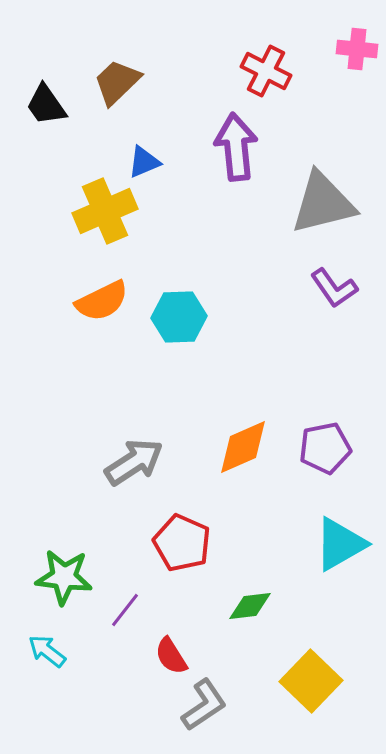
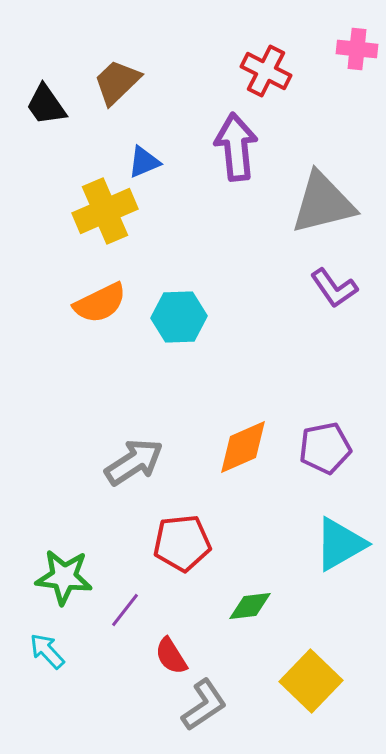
orange semicircle: moved 2 px left, 2 px down
red pentagon: rotated 30 degrees counterclockwise
cyan arrow: rotated 9 degrees clockwise
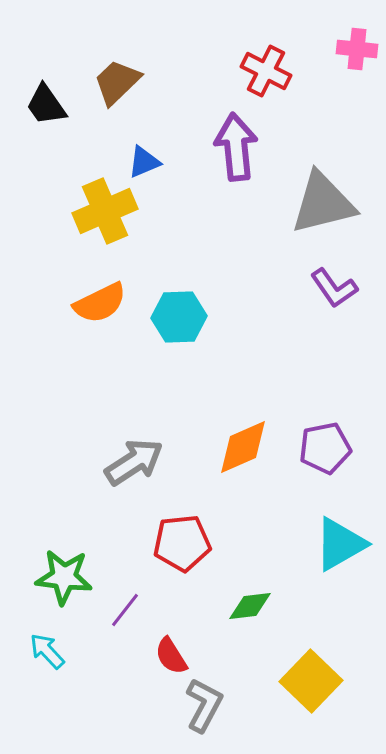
gray L-shape: rotated 28 degrees counterclockwise
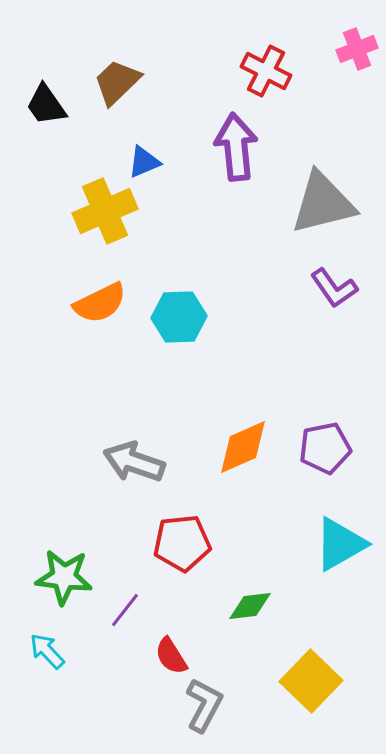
pink cross: rotated 27 degrees counterclockwise
gray arrow: rotated 128 degrees counterclockwise
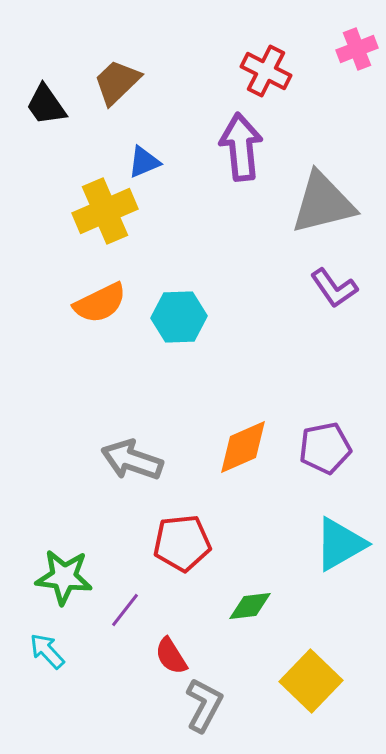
purple arrow: moved 5 px right
gray arrow: moved 2 px left, 2 px up
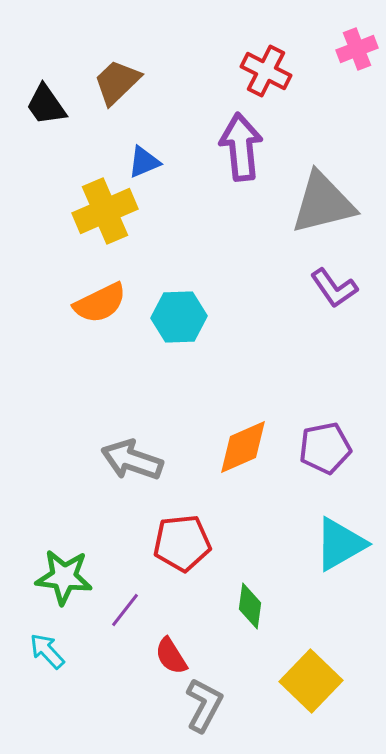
green diamond: rotated 75 degrees counterclockwise
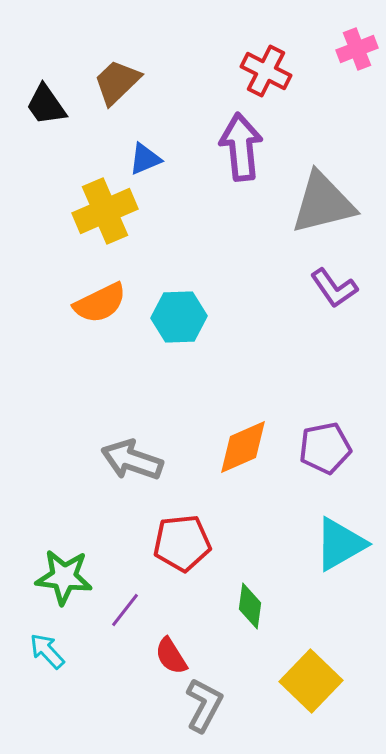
blue triangle: moved 1 px right, 3 px up
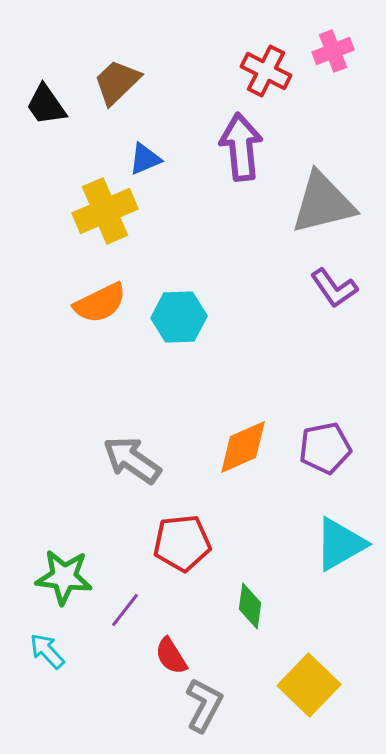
pink cross: moved 24 px left, 2 px down
gray arrow: rotated 16 degrees clockwise
yellow square: moved 2 px left, 4 px down
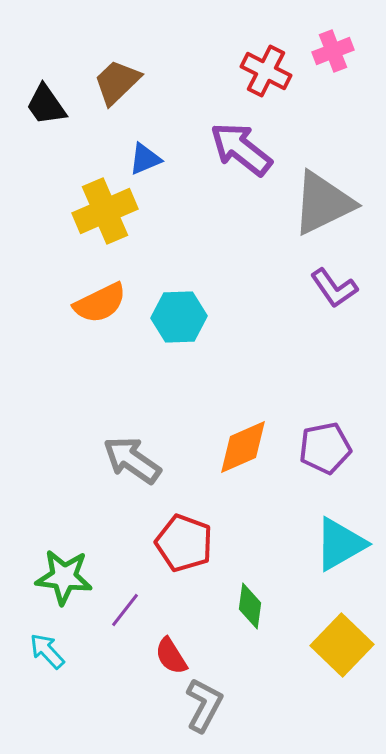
purple arrow: moved 2 px down; rotated 46 degrees counterclockwise
gray triangle: rotated 12 degrees counterclockwise
red pentagon: moved 2 px right; rotated 26 degrees clockwise
yellow square: moved 33 px right, 40 px up
